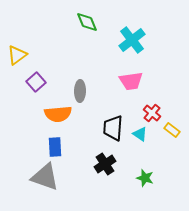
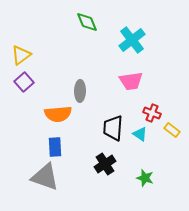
yellow triangle: moved 4 px right
purple square: moved 12 px left
red cross: rotated 18 degrees counterclockwise
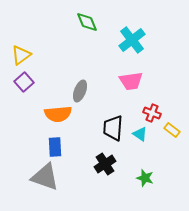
gray ellipse: rotated 20 degrees clockwise
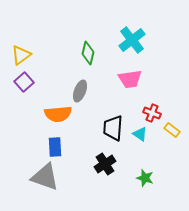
green diamond: moved 1 px right, 31 px down; rotated 35 degrees clockwise
pink trapezoid: moved 1 px left, 2 px up
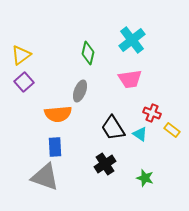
black trapezoid: rotated 36 degrees counterclockwise
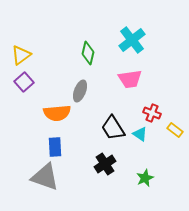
orange semicircle: moved 1 px left, 1 px up
yellow rectangle: moved 3 px right
green star: rotated 30 degrees clockwise
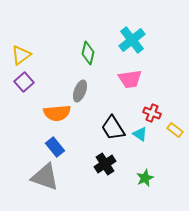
blue rectangle: rotated 36 degrees counterclockwise
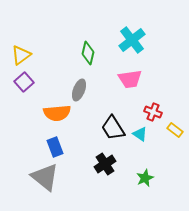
gray ellipse: moved 1 px left, 1 px up
red cross: moved 1 px right, 1 px up
blue rectangle: rotated 18 degrees clockwise
gray triangle: rotated 20 degrees clockwise
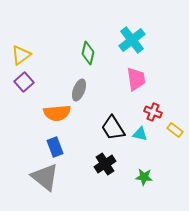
pink trapezoid: moved 6 px right; rotated 90 degrees counterclockwise
cyan triangle: rotated 21 degrees counterclockwise
green star: moved 1 px left, 1 px up; rotated 30 degrees clockwise
